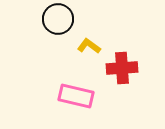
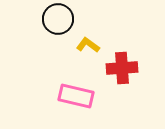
yellow L-shape: moved 1 px left, 1 px up
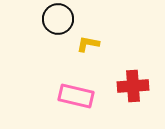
yellow L-shape: moved 1 px up; rotated 25 degrees counterclockwise
red cross: moved 11 px right, 18 px down
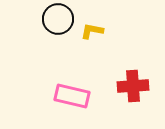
yellow L-shape: moved 4 px right, 13 px up
pink rectangle: moved 4 px left
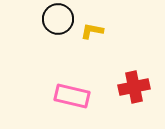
red cross: moved 1 px right, 1 px down; rotated 8 degrees counterclockwise
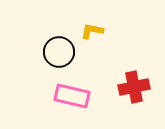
black circle: moved 1 px right, 33 px down
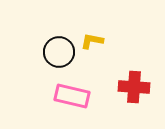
yellow L-shape: moved 10 px down
red cross: rotated 16 degrees clockwise
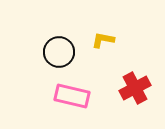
yellow L-shape: moved 11 px right, 1 px up
red cross: moved 1 px right, 1 px down; rotated 32 degrees counterclockwise
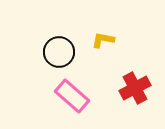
pink rectangle: rotated 28 degrees clockwise
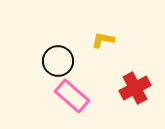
black circle: moved 1 px left, 9 px down
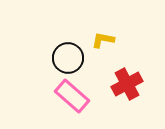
black circle: moved 10 px right, 3 px up
red cross: moved 8 px left, 4 px up
